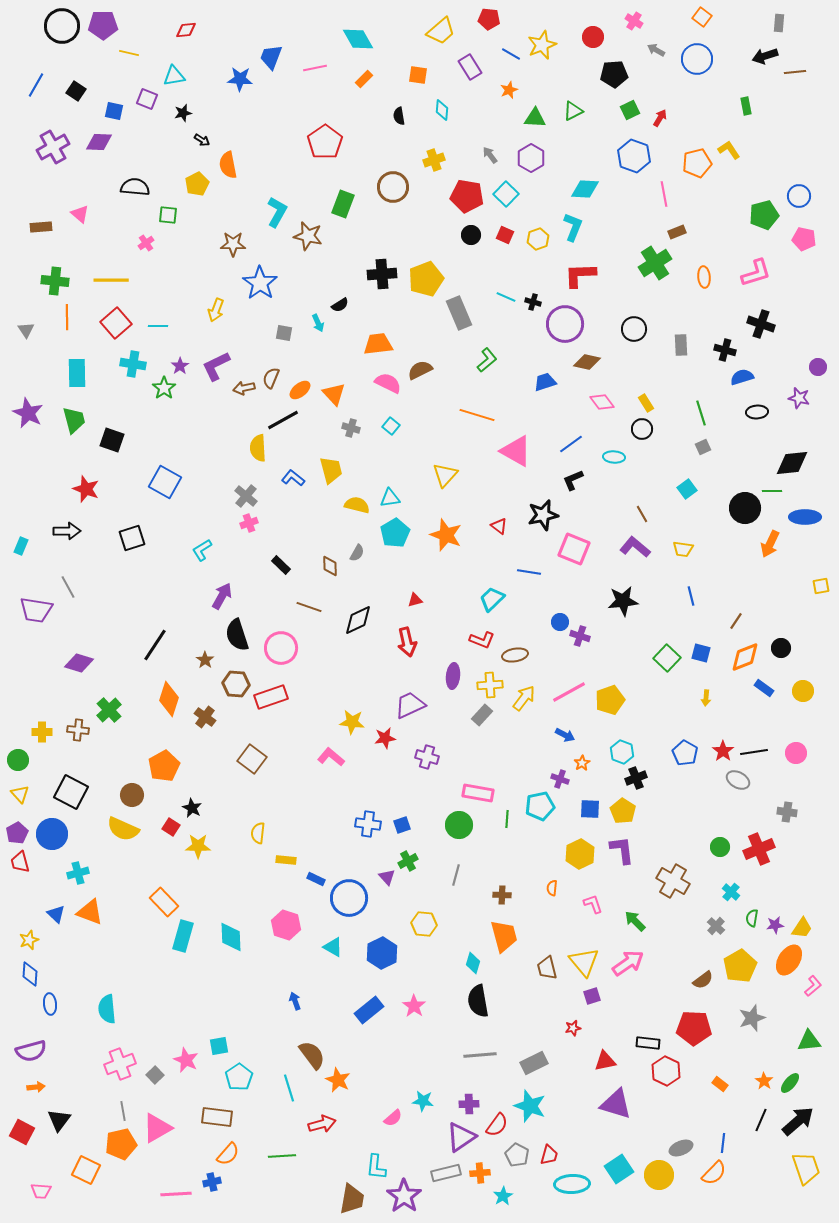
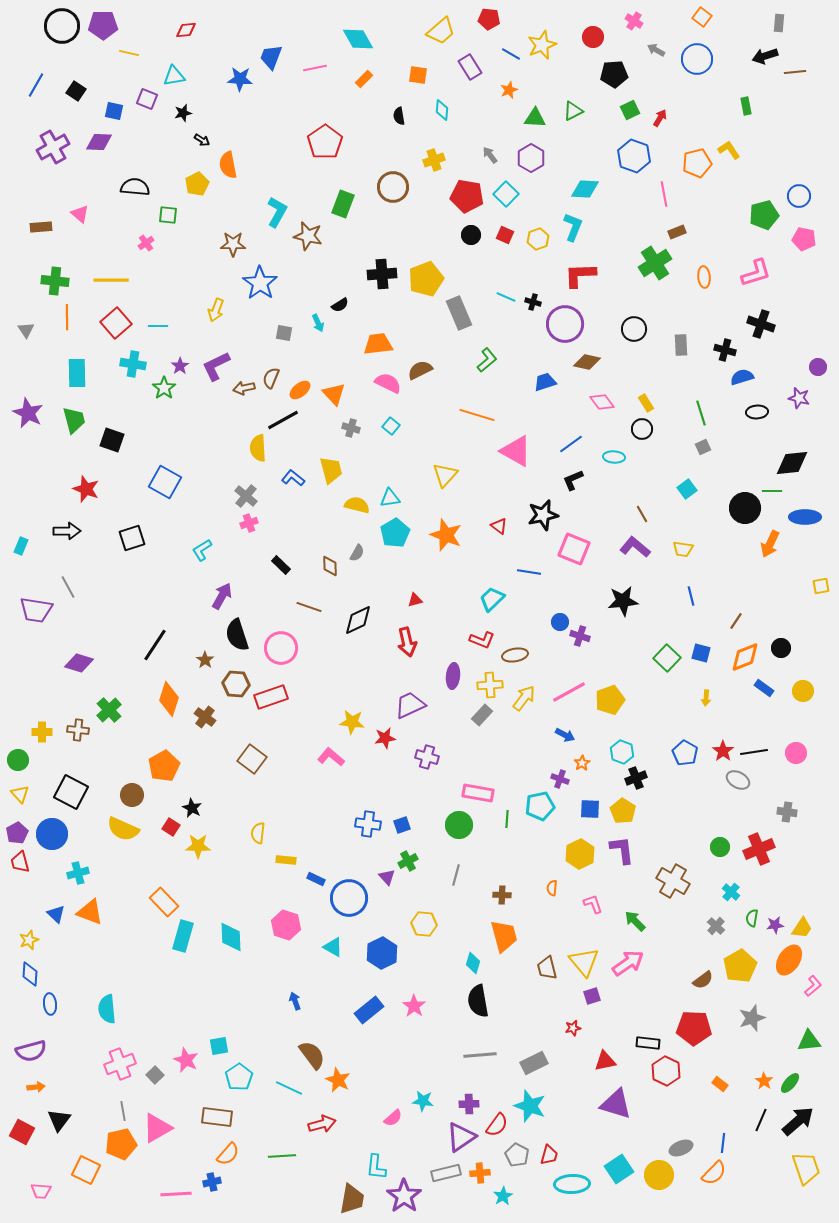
cyan line at (289, 1088): rotated 48 degrees counterclockwise
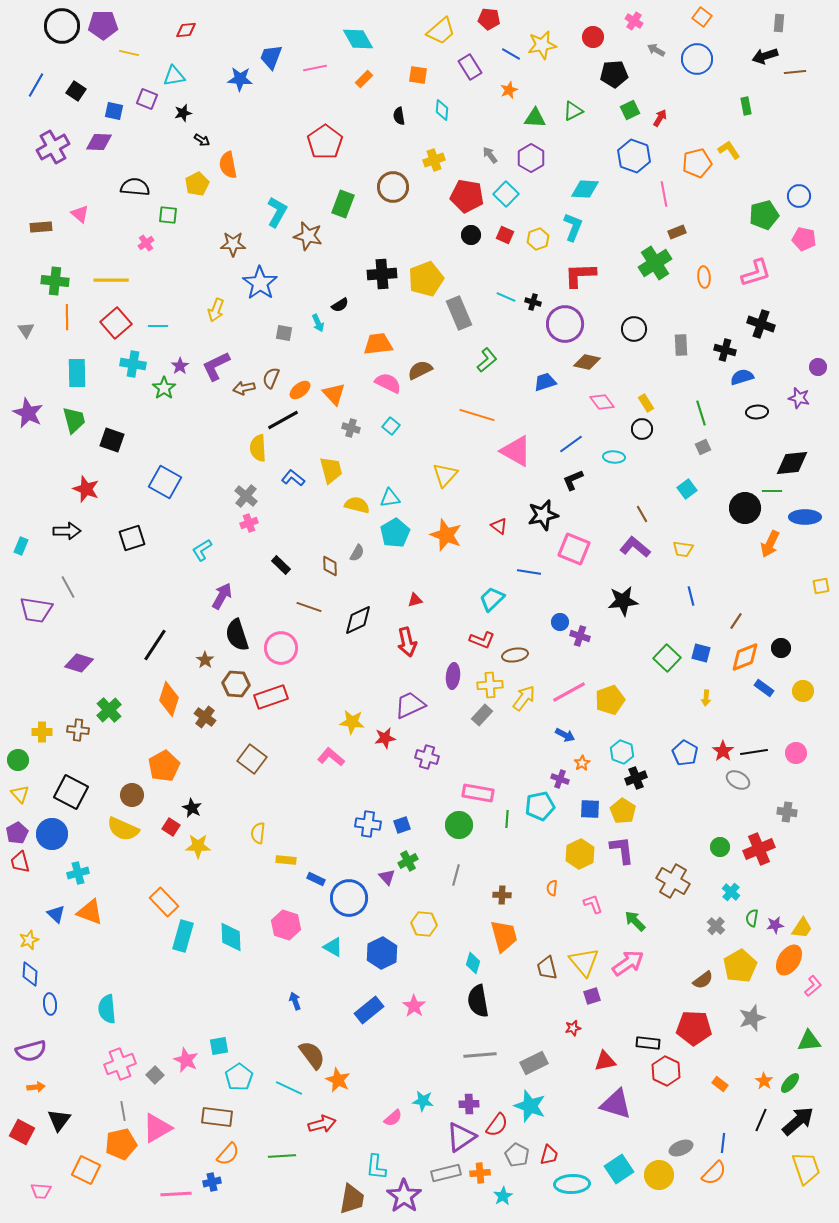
yellow star at (542, 45): rotated 12 degrees clockwise
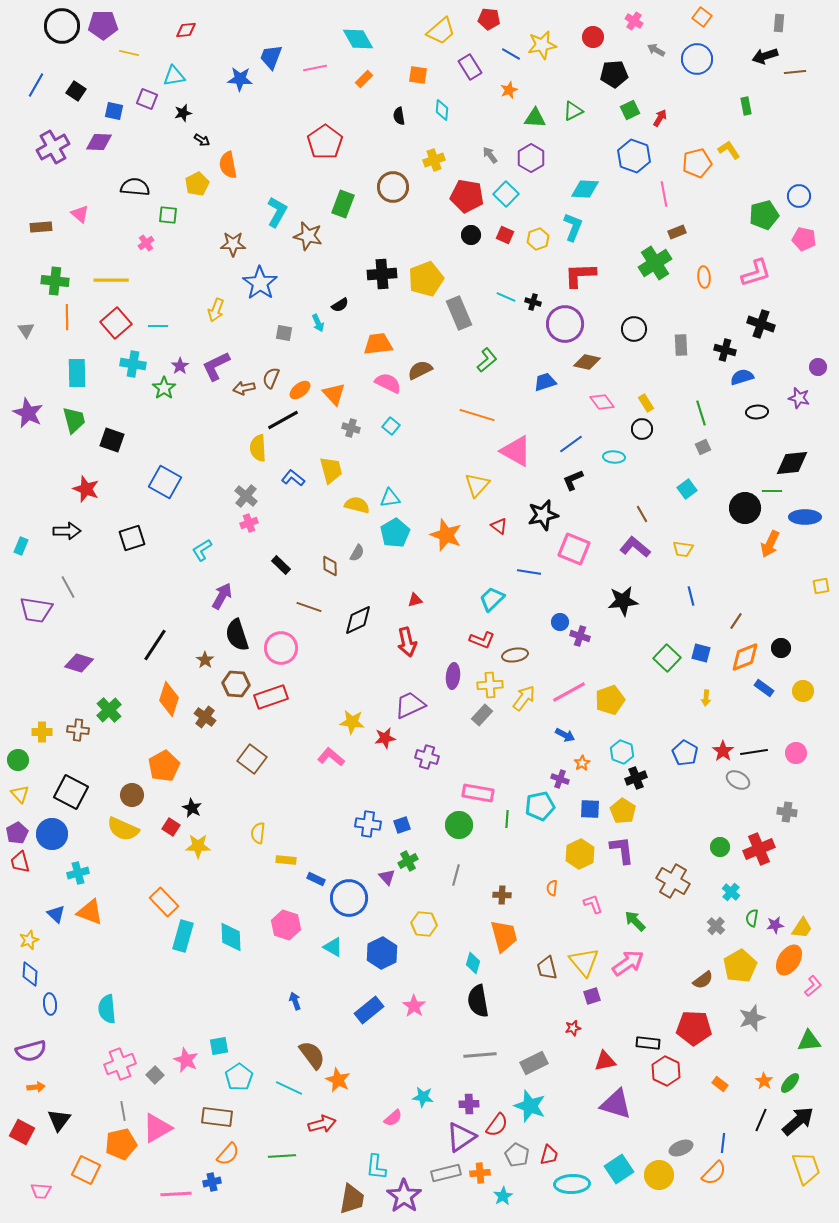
yellow triangle at (445, 475): moved 32 px right, 10 px down
cyan star at (423, 1101): moved 4 px up
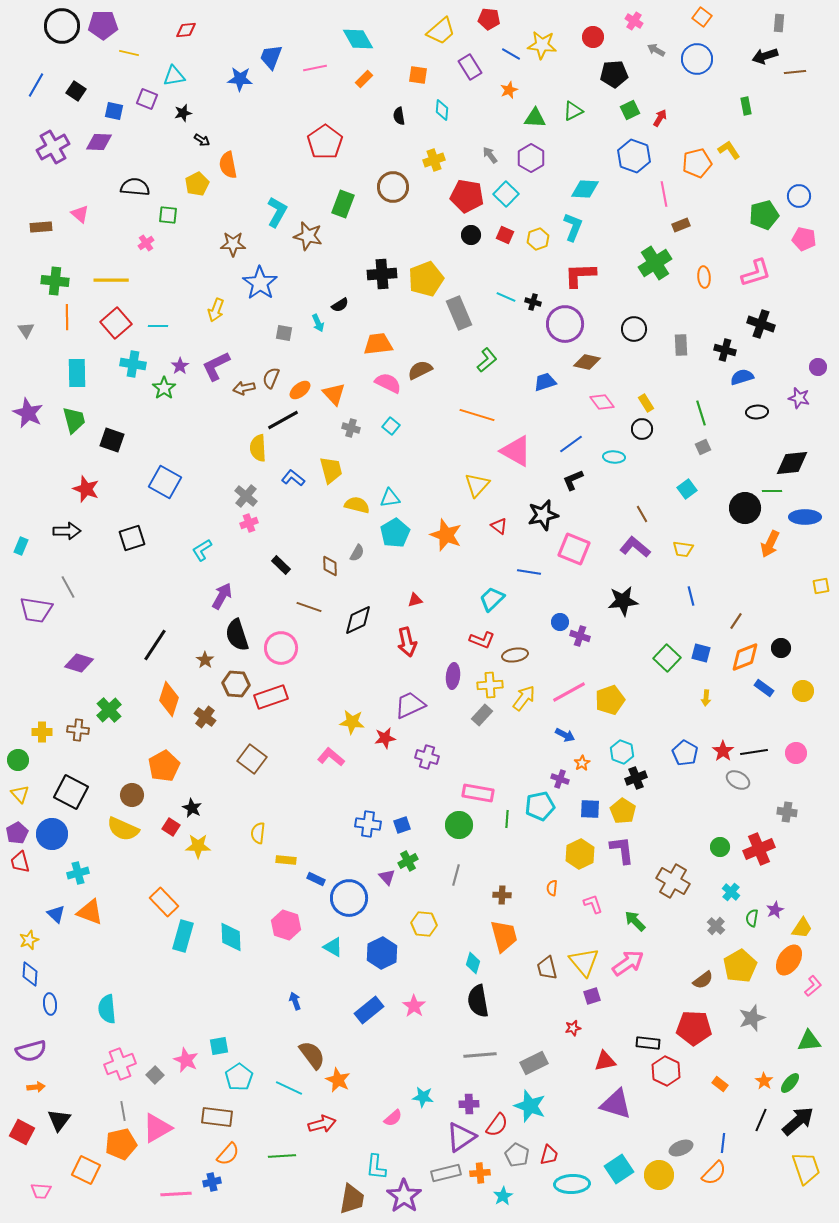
yellow star at (542, 45): rotated 16 degrees clockwise
brown rectangle at (677, 232): moved 4 px right, 7 px up
purple star at (775, 925): moved 15 px up; rotated 18 degrees counterclockwise
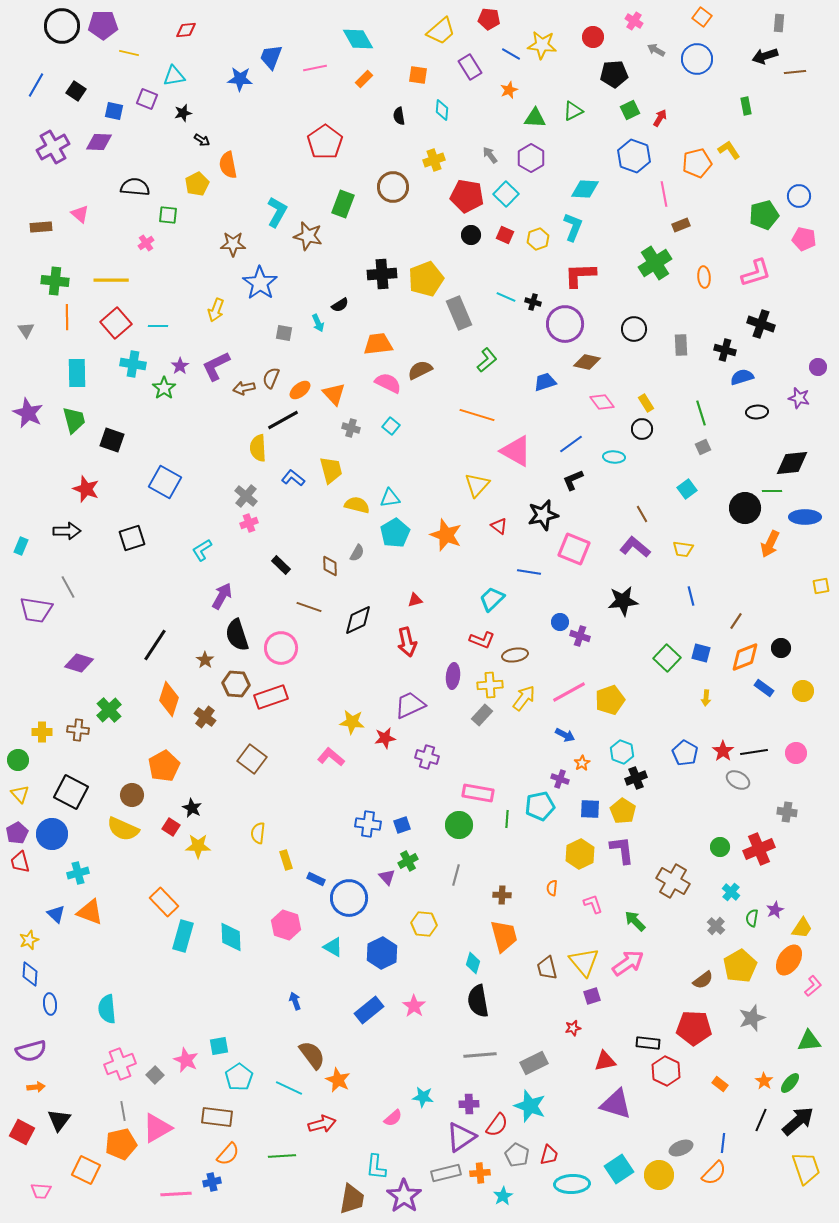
yellow rectangle at (286, 860): rotated 66 degrees clockwise
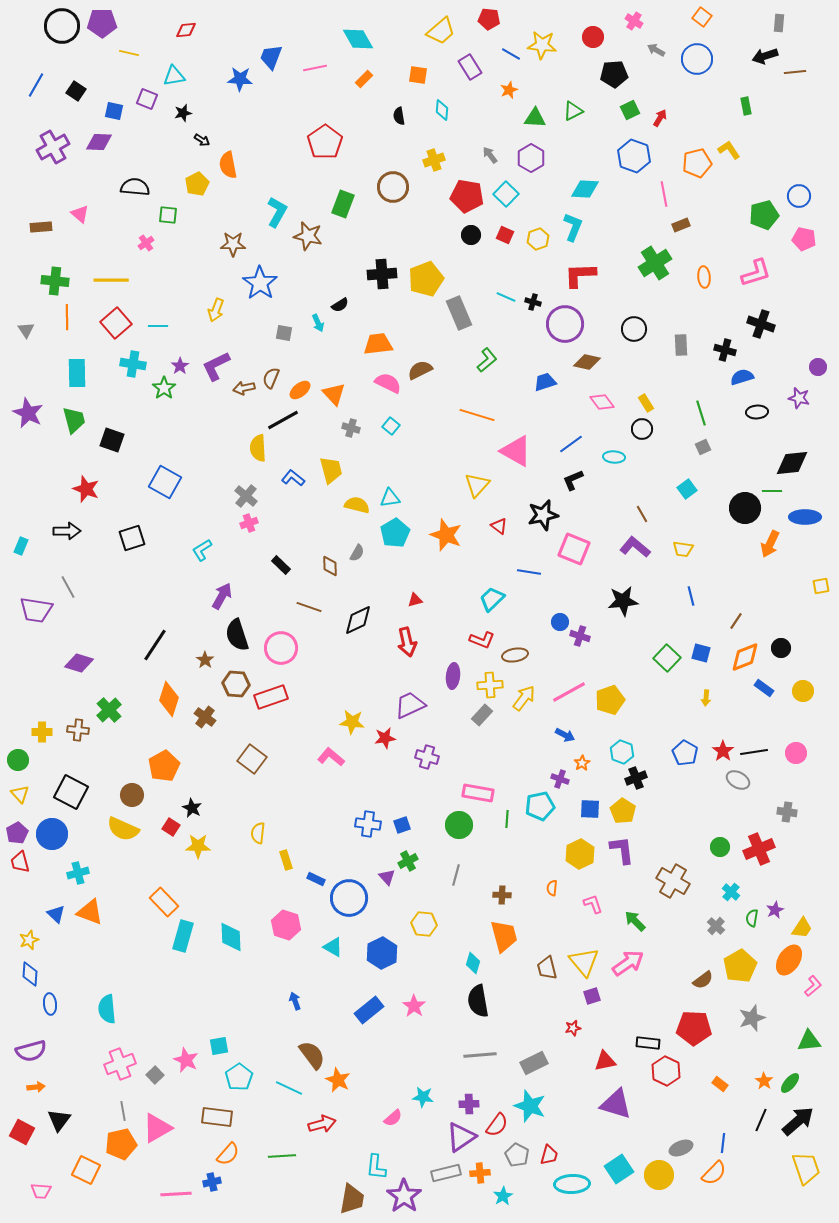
purple pentagon at (103, 25): moved 1 px left, 2 px up
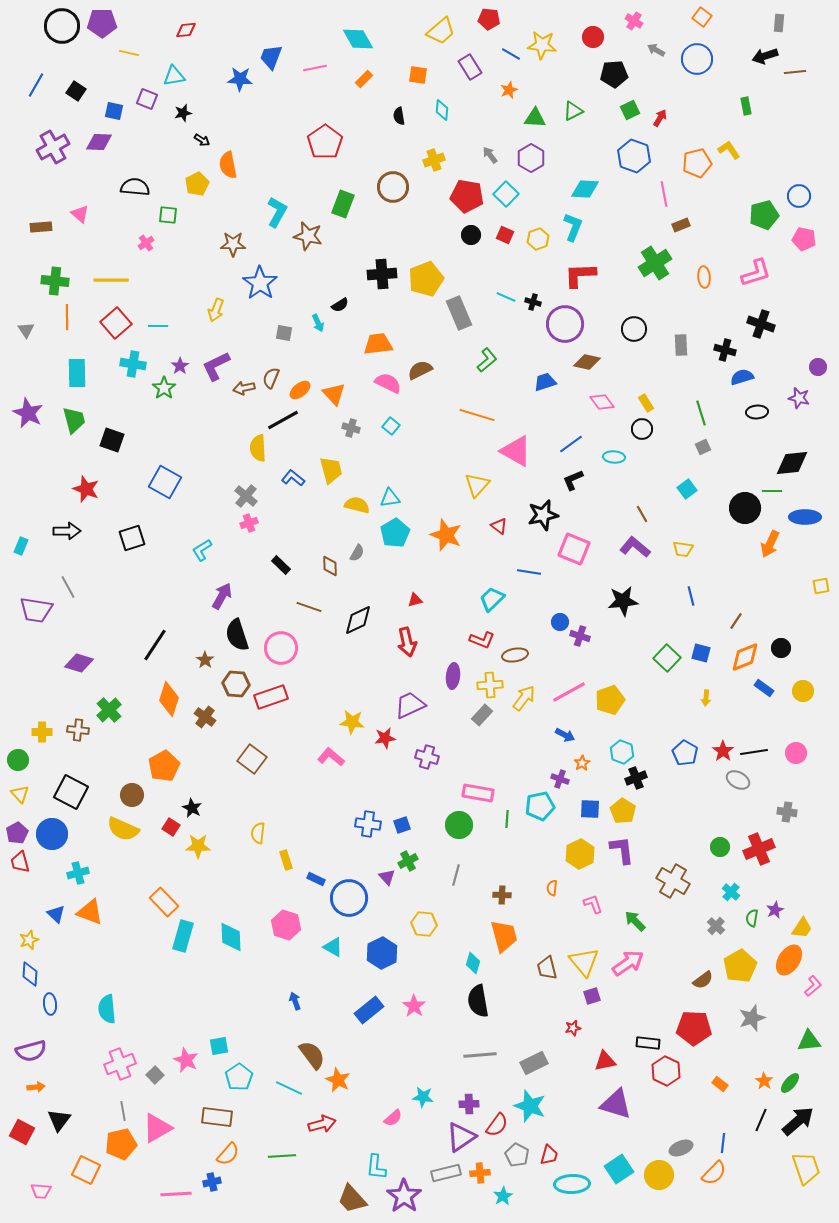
brown trapezoid at (352, 1199): rotated 128 degrees clockwise
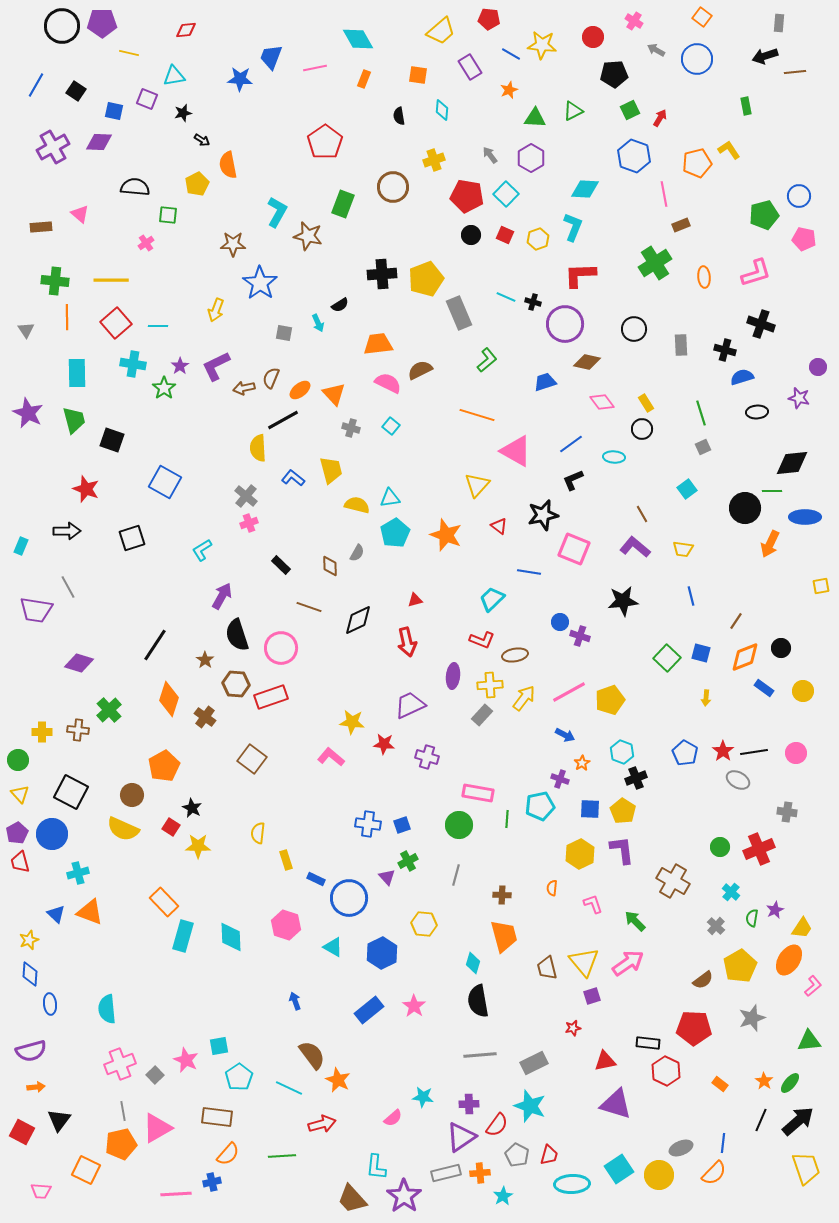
orange rectangle at (364, 79): rotated 24 degrees counterclockwise
red star at (385, 738): moved 1 px left, 6 px down; rotated 15 degrees clockwise
